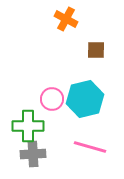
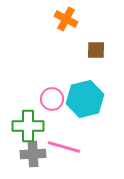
pink line: moved 26 px left
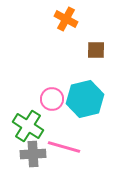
green cross: rotated 32 degrees clockwise
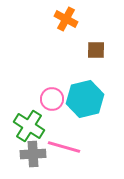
green cross: moved 1 px right
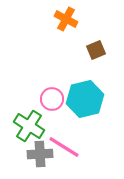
brown square: rotated 24 degrees counterclockwise
pink line: rotated 16 degrees clockwise
gray cross: moved 7 px right
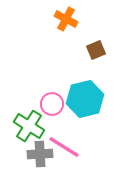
pink circle: moved 5 px down
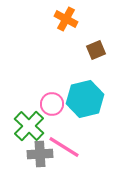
green cross: rotated 12 degrees clockwise
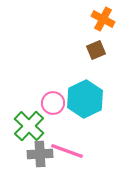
orange cross: moved 37 px right
cyan hexagon: rotated 12 degrees counterclockwise
pink circle: moved 1 px right, 1 px up
pink line: moved 3 px right, 4 px down; rotated 12 degrees counterclockwise
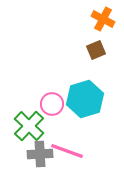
cyan hexagon: rotated 9 degrees clockwise
pink circle: moved 1 px left, 1 px down
